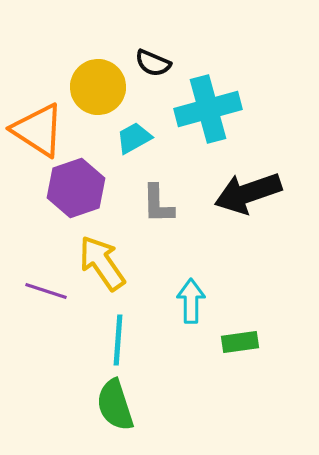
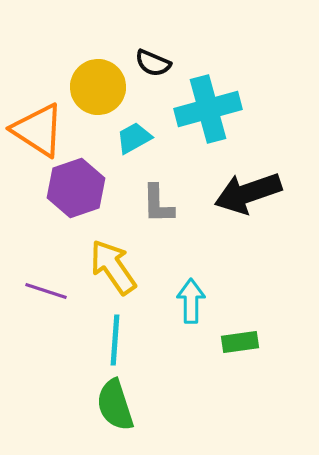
yellow arrow: moved 11 px right, 4 px down
cyan line: moved 3 px left
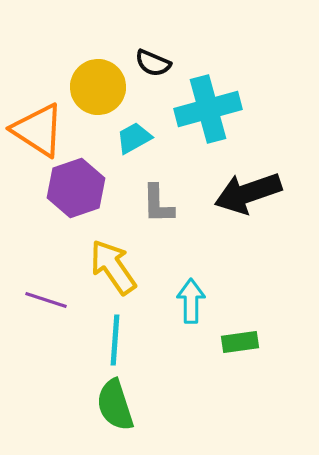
purple line: moved 9 px down
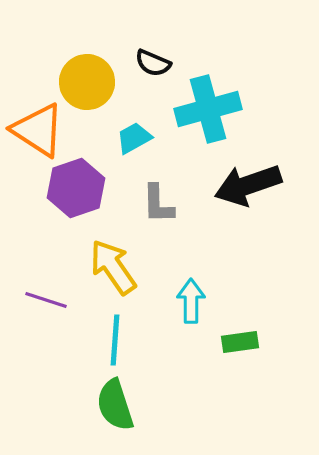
yellow circle: moved 11 px left, 5 px up
black arrow: moved 8 px up
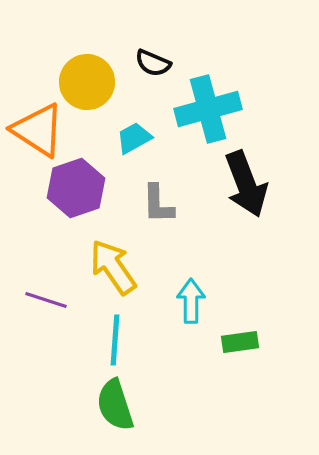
black arrow: moved 2 px left, 1 px up; rotated 92 degrees counterclockwise
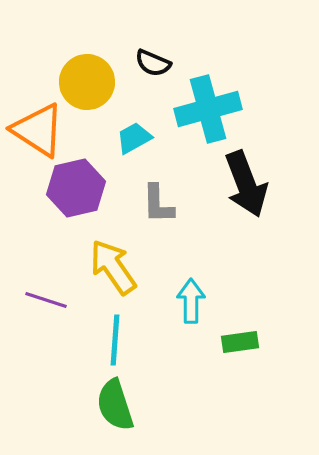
purple hexagon: rotated 6 degrees clockwise
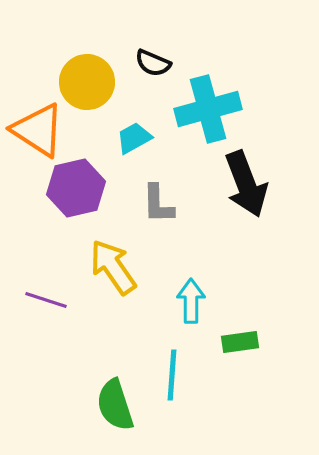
cyan line: moved 57 px right, 35 px down
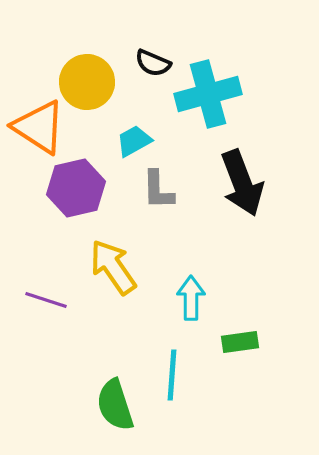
cyan cross: moved 15 px up
orange triangle: moved 1 px right, 3 px up
cyan trapezoid: moved 3 px down
black arrow: moved 4 px left, 1 px up
gray L-shape: moved 14 px up
cyan arrow: moved 3 px up
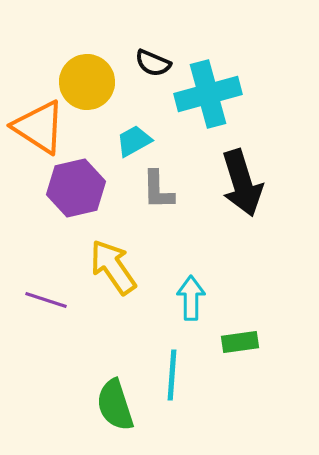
black arrow: rotated 4 degrees clockwise
